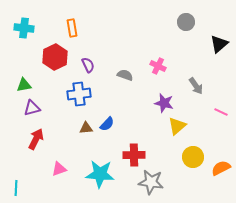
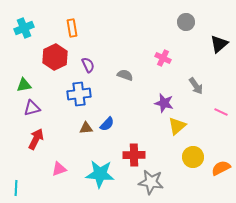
cyan cross: rotated 30 degrees counterclockwise
pink cross: moved 5 px right, 8 px up
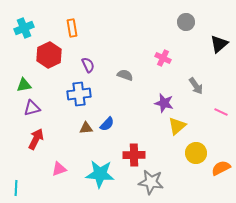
red hexagon: moved 6 px left, 2 px up
yellow circle: moved 3 px right, 4 px up
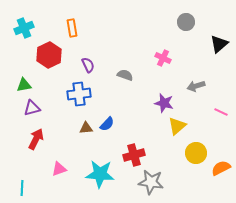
gray arrow: rotated 108 degrees clockwise
red cross: rotated 15 degrees counterclockwise
cyan line: moved 6 px right
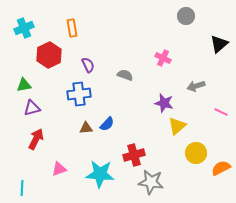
gray circle: moved 6 px up
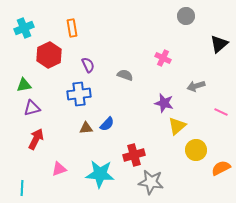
yellow circle: moved 3 px up
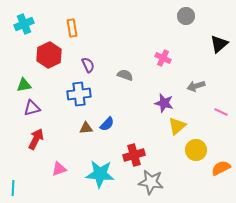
cyan cross: moved 4 px up
cyan line: moved 9 px left
